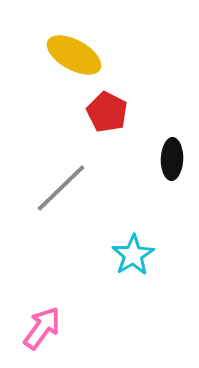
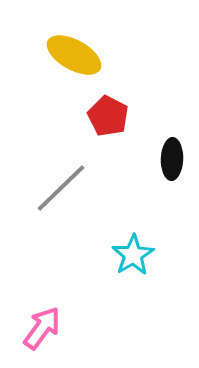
red pentagon: moved 1 px right, 4 px down
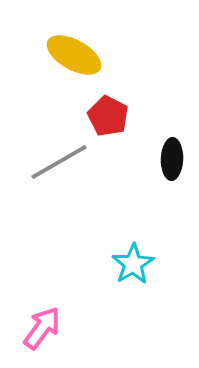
gray line: moved 2 px left, 26 px up; rotated 14 degrees clockwise
cyan star: moved 9 px down
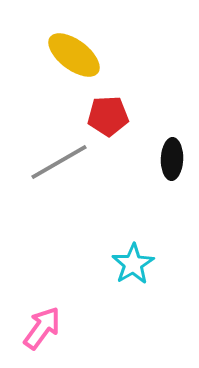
yellow ellipse: rotated 8 degrees clockwise
red pentagon: rotated 30 degrees counterclockwise
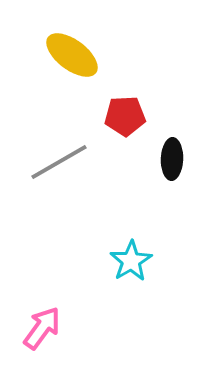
yellow ellipse: moved 2 px left
red pentagon: moved 17 px right
cyan star: moved 2 px left, 3 px up
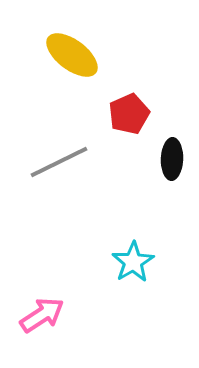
red pentagon: moved 4 px right, 2 px up; rotated 21 degrees counterclockwise
gray line: rotated 4 degrees clockwise
cyan star: moved 2 px right, 1 px down
pink arrow: moved 13 px up; rotated 21 degrees clockwise
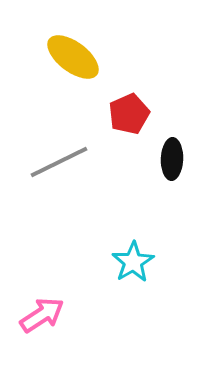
yellow ellipse: moved 1 px right, 2 px down
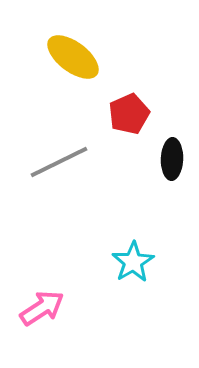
pink arrow: moved 7 px up
